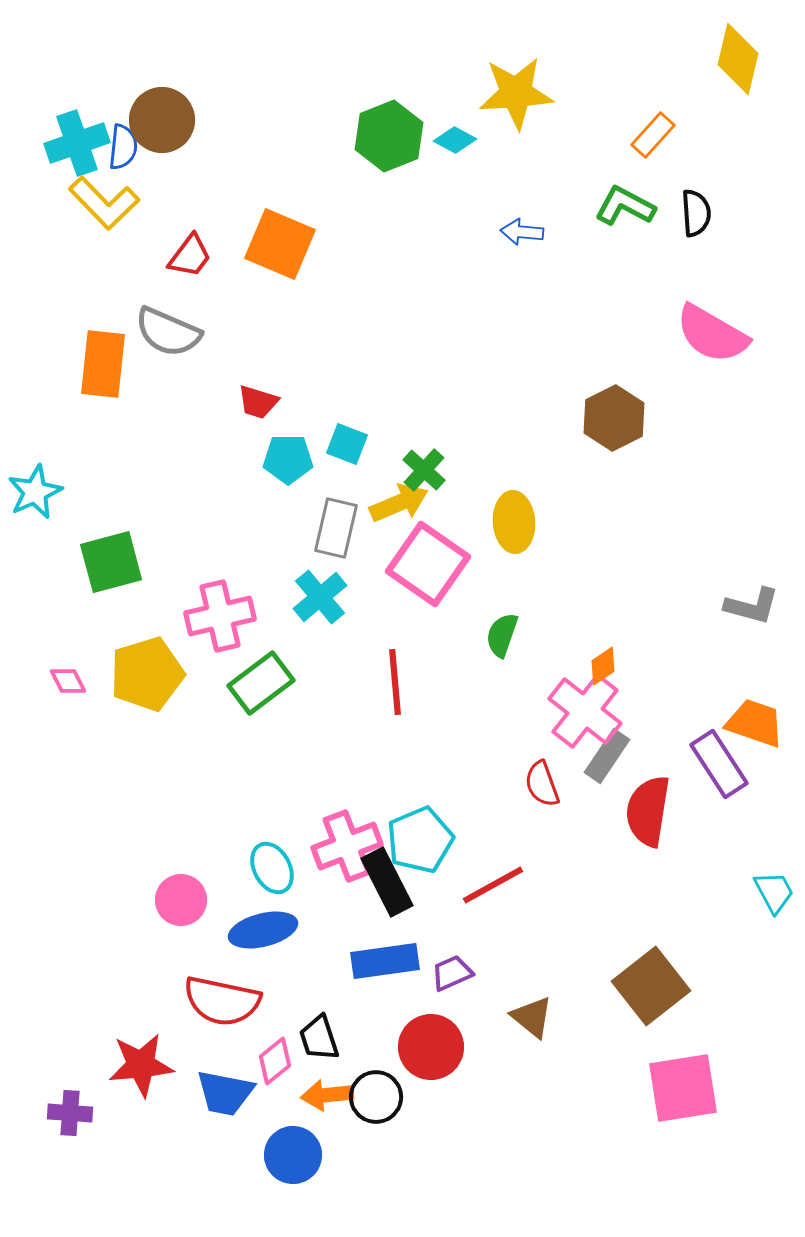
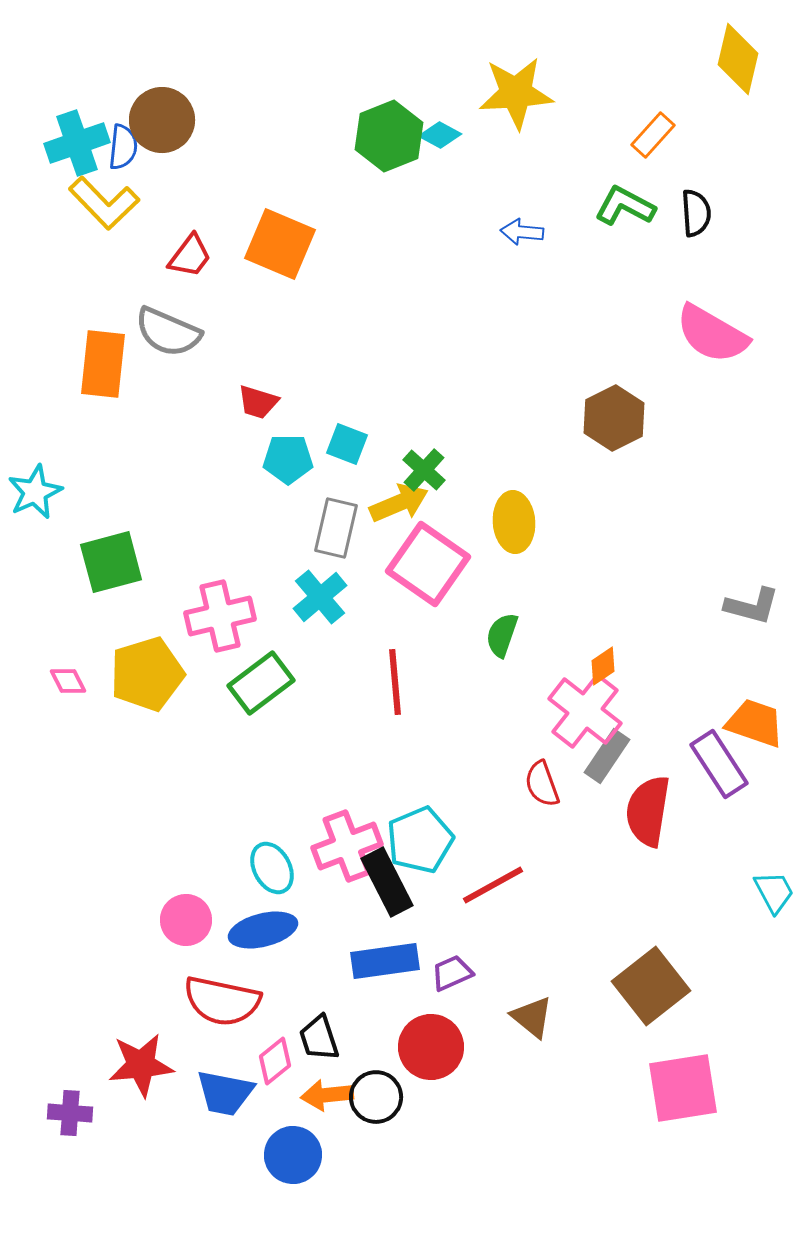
cyan diamond at (455, 140): moved 15 px left, 5 px up
pink circle at (181, 900): moved 5 px right, 20 px down
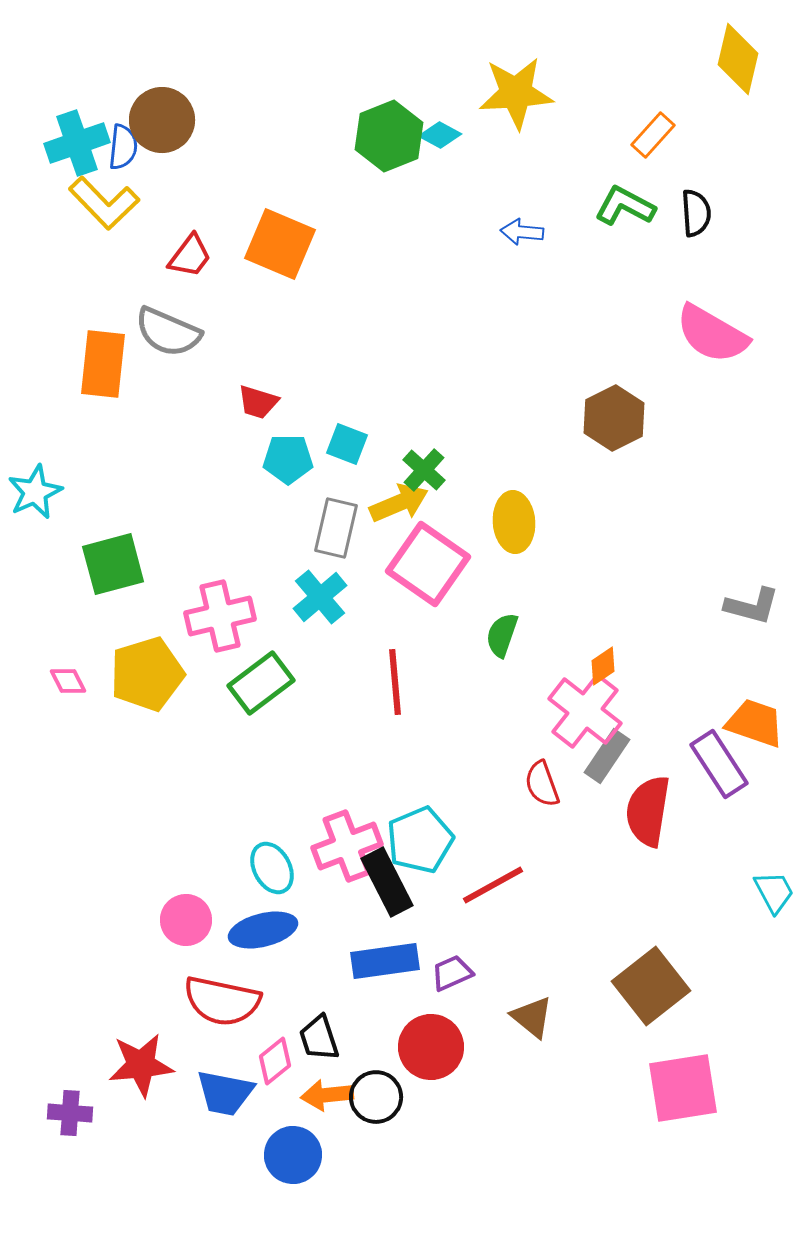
green square at (111, 562): moved 2 px right, 2 px down
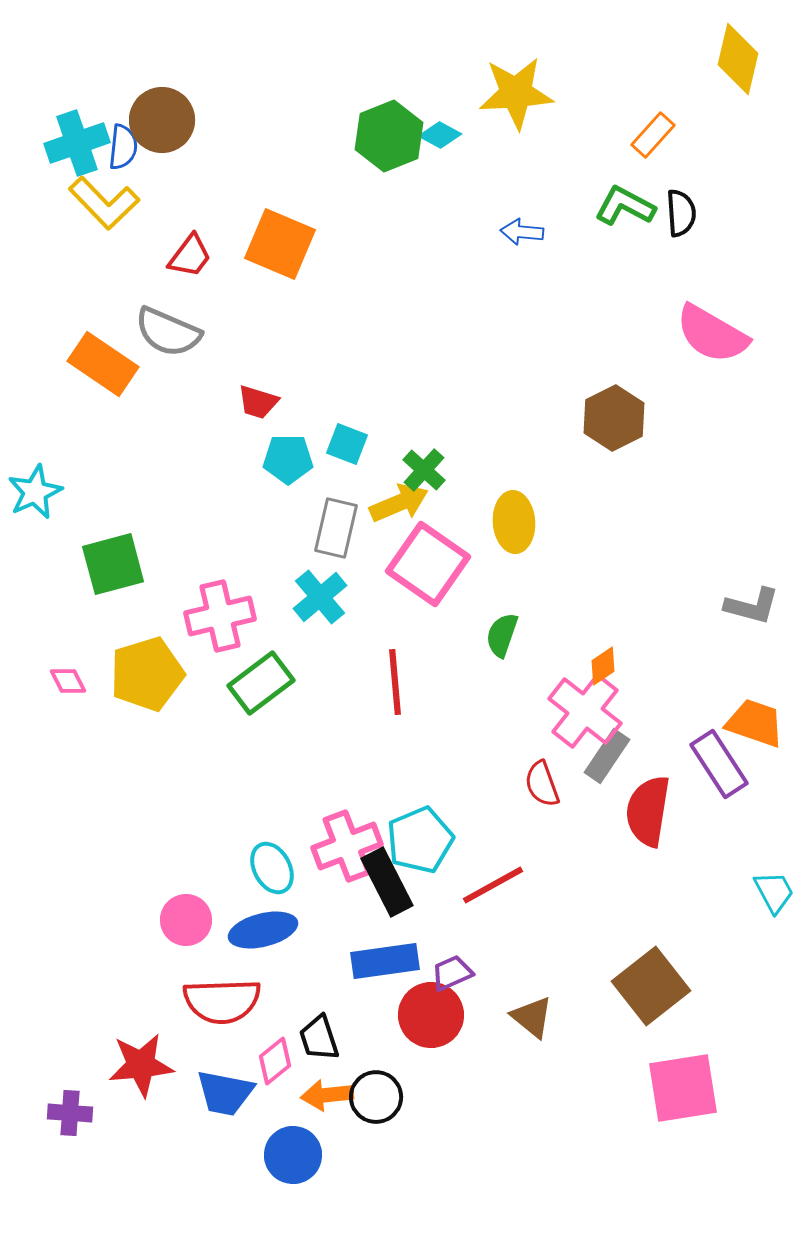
black semicircle at (696, 213): moved 15 px left
orange rectangle at (103, 364): rotated 62 degrees counterclockwise
red semicircle at (222, 1001): rotated 14 degrees counterclockwise
red circle at (431, 1047): moved 32 px up
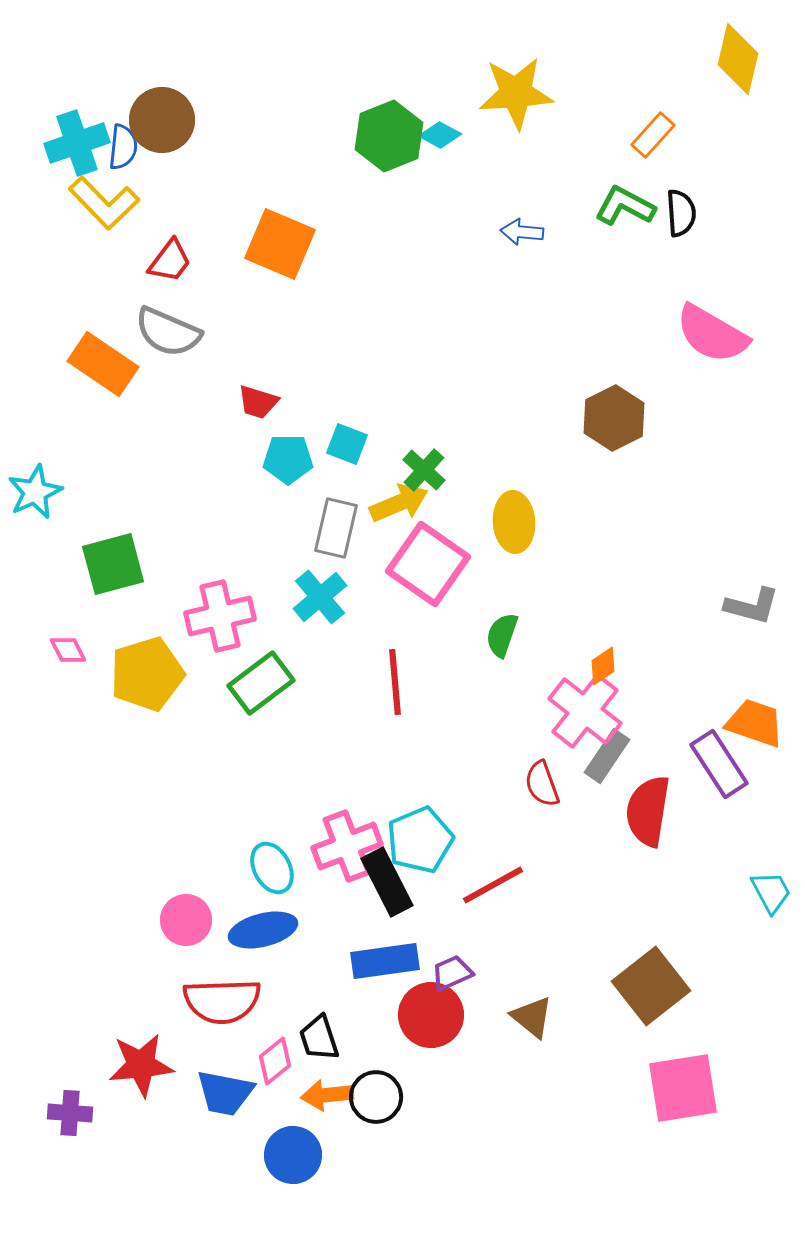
red trapezoid at (190, 256): moved 20 px left, 5 px down
pink diamond at (68, 681): moved 31 px up
cyan trapezoid at (774, 892): moved 3 px left
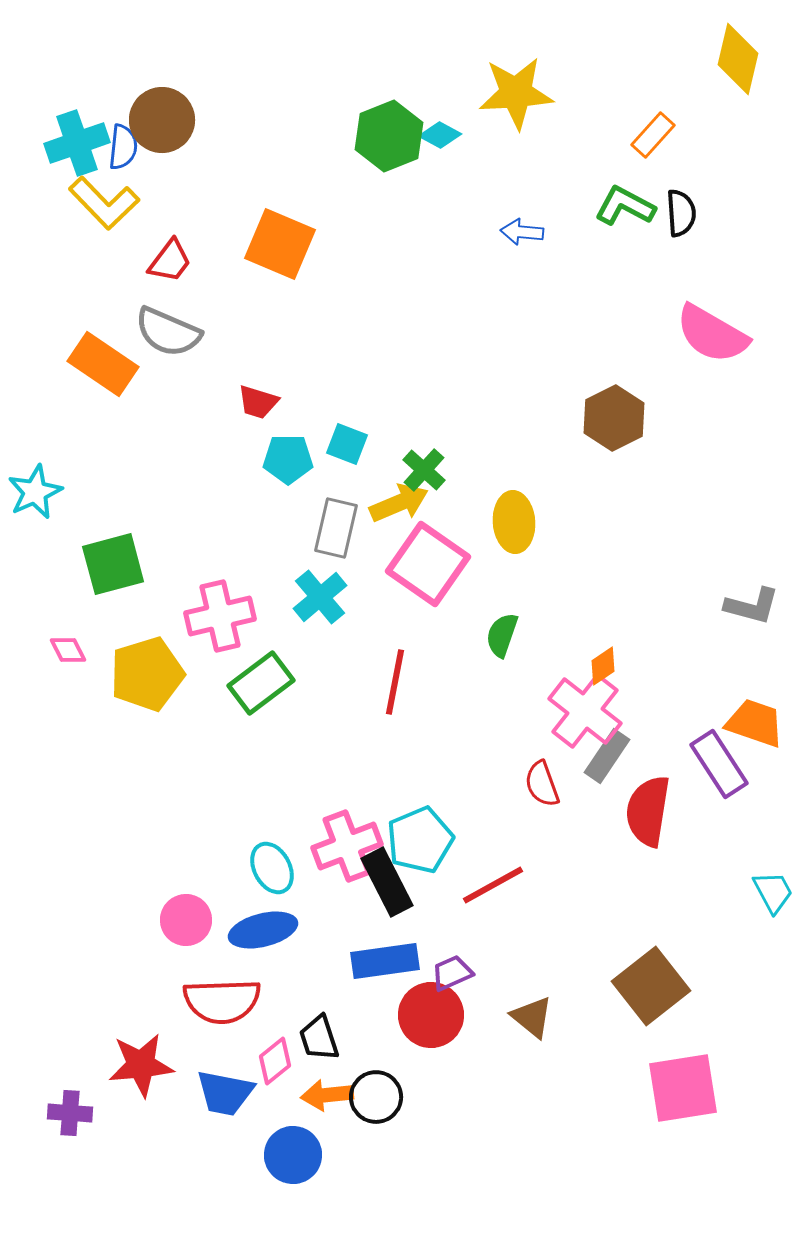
red line at (395, 682): rotated 16 degrees clockwise
cyan trapezoid at (771, 892): moved 2 px right
